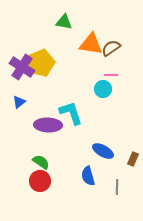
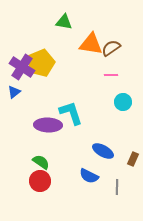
cyan circle: moved 20 px right, 13 px down
blue triangle: moved 5 px left, 10 px up
blue semicircle: moved 1 px right; rotated 48 degrees counterclockwise
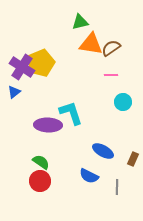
green triangle: moved 16 px right; rotated 24 degrees counterclockwise
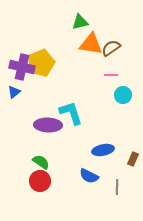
purple cross: rotated 20 degrees counterclockwise
cyan circle: moved 7 px up
blue ellipse: moved 1 px up; rotated 40 degrees counterclockwise
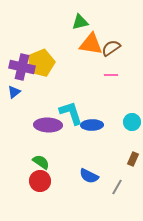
cyan circle: moved 9 px right, 27 px down
blue ellipse: moved 11 px left, 25 px up; rotated 10 degrees clockwise
gray line: rotated 28 degrees clockwise
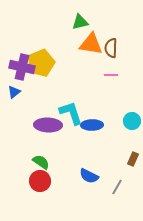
brown semicircle: rotated 54 degrees counterclockwise
cyan circle: moved 1 px up
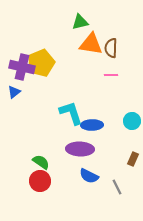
purple ellipse: moved 32 px right, 24 px down
gray line: rotated 56 degrees counterclockwise
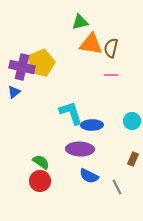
brown semicircle: rotated 12 degrees clockwise
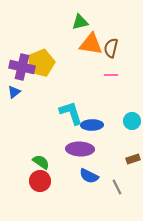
brown rectangle: rotated 48 degrees clockwise
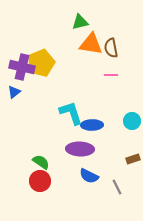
brown semicircle: rotated 24 degrees counterclockwise
